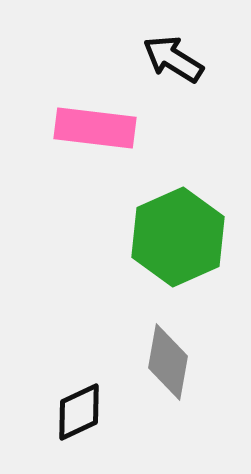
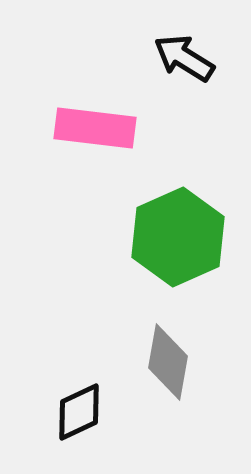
black arrow: moved 11 px right, 1 px up
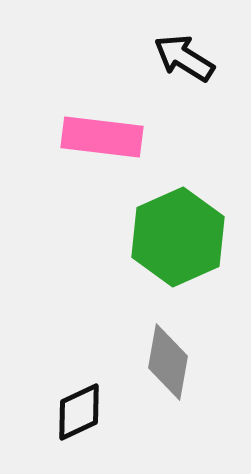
pink rectangle: moved 7 px right, 9 px down
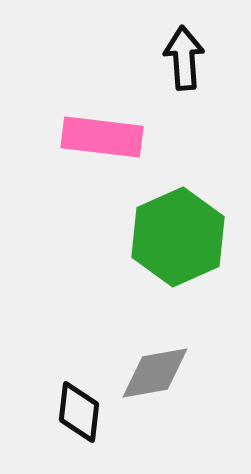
black arrow: rotated 54 degrees clockwise
gray diamond: moved 13 px left, 11 px down; rotated 70 degrees clockwise
black diamond: rotated 58 degrees counterclockwise
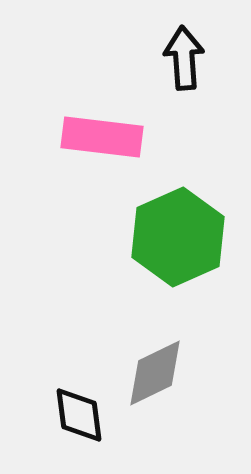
gray diamond: rotated 16 degrees counterclockwise
black diamond: moved 3 px down; rotated 14 degrees counterclockwise
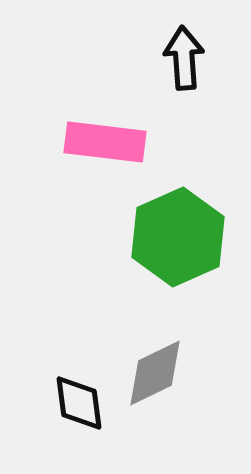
pink rectangle: moved 3 px right, 5 px down
black diamond: moved 12 px up
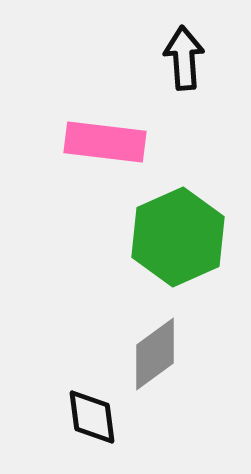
gray diamond: moved 19 px up; rotated 10 degrees counterclockwise
black diamond: moved 13 px right, 14 px down
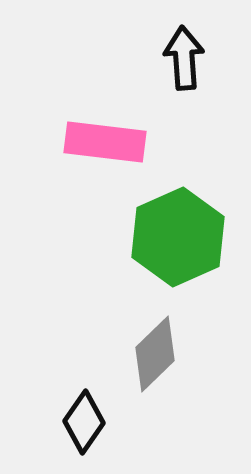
gray diamond: rotated 8 degrees counterclockwise
black diamond: moved 8 px left, 5 px down; rotated 42 degrees clockwise
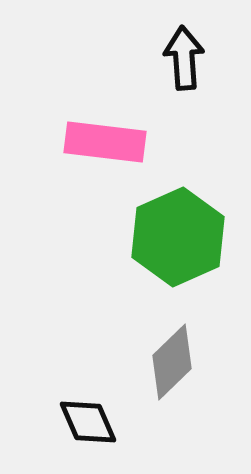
gray diamond: moved 17 px right, 8 px down
black diamond: moved 4 px right; rotated 58 degrees counterclockwise
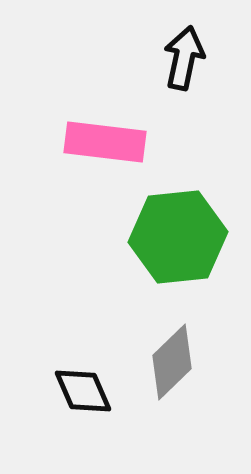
black arrow: rotated 16 degrees clockwise
green hexagon: rotated 18 degrees clockwise
black diamond: moved 5 px left, 31 px up
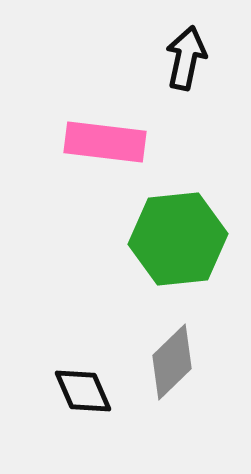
black arrow: moved 2 px right
green hexagon: moved 2 px down
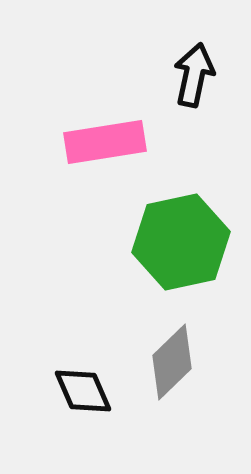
black arrow: moved 8 px right, 17 px down
pink rectangle: rotated 16 degrees counterclockwise
green hexagon: moved 3 px right, 3 px down; rotated 6 degrees counterclockwise
